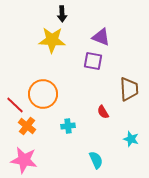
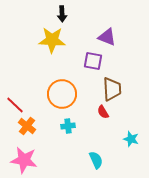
purple triangle: moved 6 px right
brown trapezoid: moved 17 px left
orange circle: moved 19 px right
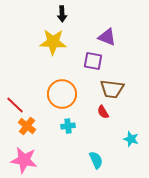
yellow star: moved 1 px right, 2 px down
brown trapezoid: rotated 100 degrees clockwise
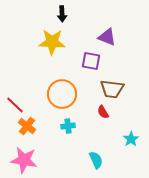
yellow star: moved 1 px left
purple square: moved 2 px left
cyan star: rotated 21 degrees clockwise
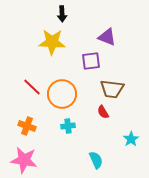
purple square: rotated 18 degrees counterclockwise
red line: moved 17 px right, 18 px up
orange cross: rotated 18 degrees counterclockwise
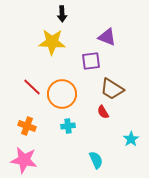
brown trapezoid: rotated 25 degrees clockwise
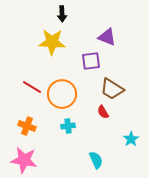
red line: rotated 12 degrees counterclockwise
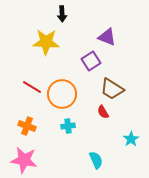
yellow star: moved 6 px left
purple square: rotated 24 degrees counterclockwise
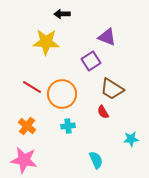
black arrow: rotated 91 degrees clockwise
orange cross: rotated 18 degrees clockwise
cyan star: rotated 28 degrees clockwise
